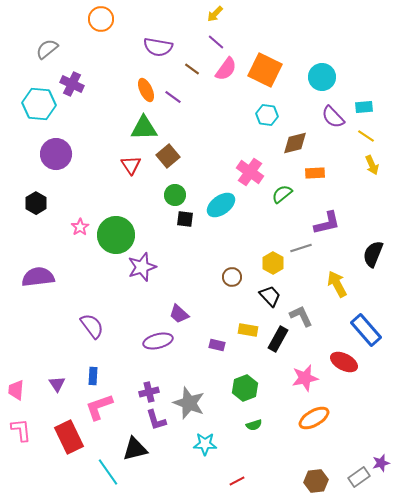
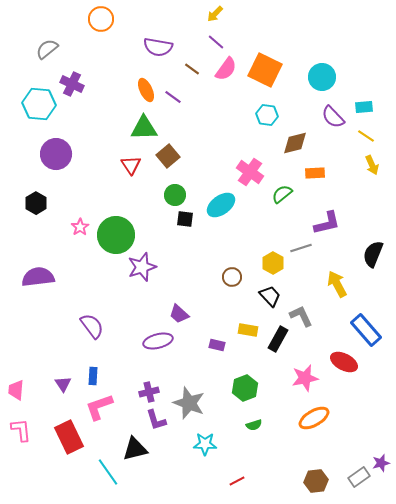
purple triangle at (57, 384): moved 6 px right
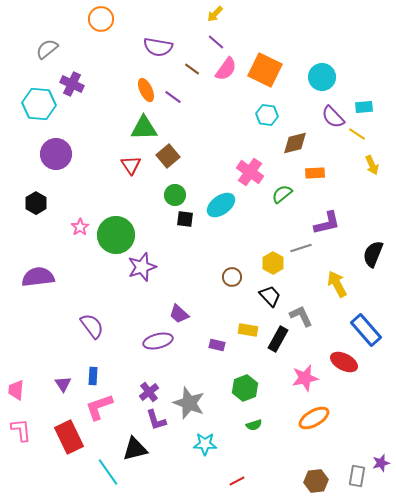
yellow line at (366, 136): moved 9 px left, 2 px up
purple cross at (149, 392): rotated 24 degrees counterclockwise
gray rectangle at (359, 477): moved 2 px left, 1 px up; rotated 45 degrees counterclockwise
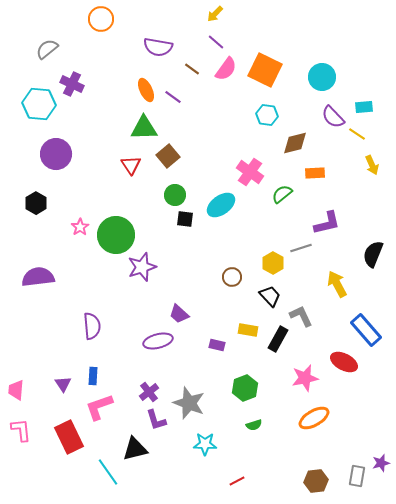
purple semicircle at (92, 326): rotated 32 degrees clockwise
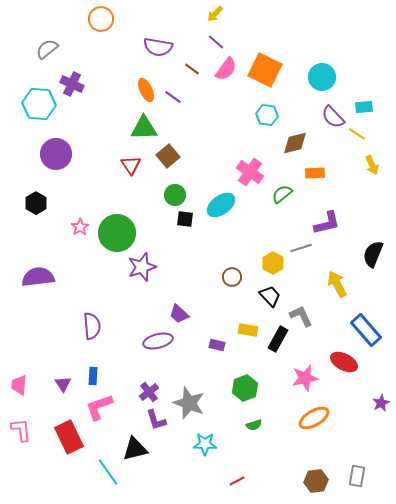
green circle at (116, 235): moved 1 px right, 2 px up
pink trapezoid at (16, 390): moved 3 px right, 5 px up
purple star at (381, 463): moved 60 px up; rotated 12 degrees counterclockwise
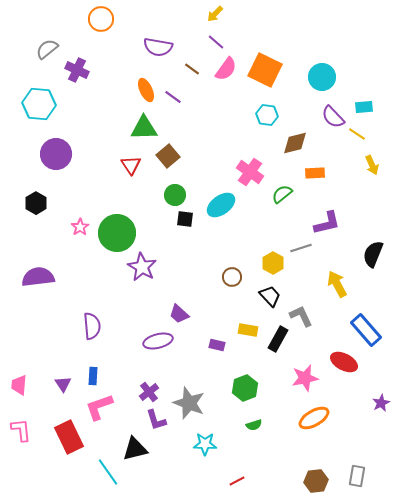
purple cross at (72, 84): moved 5 px right, 14 px up
purple star at (142, 267): rotated 24 degrees counterclockwise
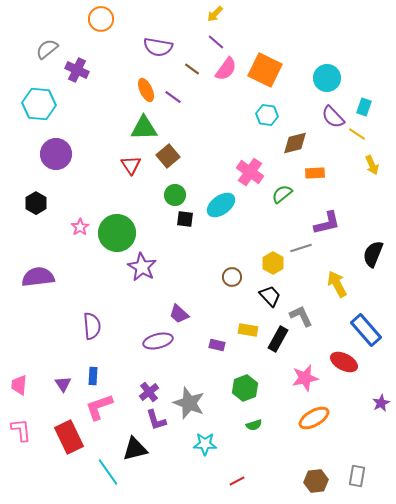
cyan circle at (322, 77): moved 5 px right, 1 px down
cyan rectangle at (364, 107): rotated 66 degrees counterclockwise
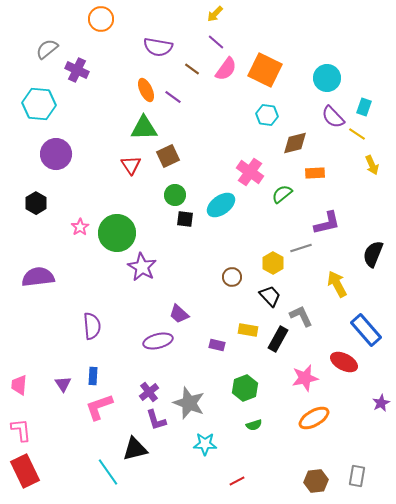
brown square at (168, 156): rotated 15 degrees clockwise
red rectangle at (69, 437): moved 44 px left, 34 px down
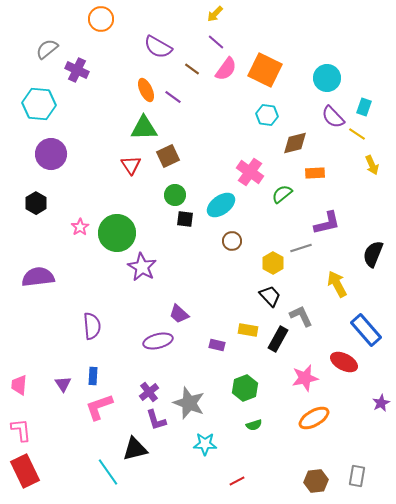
purple semicircle at (158, 47): rotated 20 degrees clockwise
purple circle at (56, 154): moved 5 px left
brown circle at (232, 277): moved 36 px up
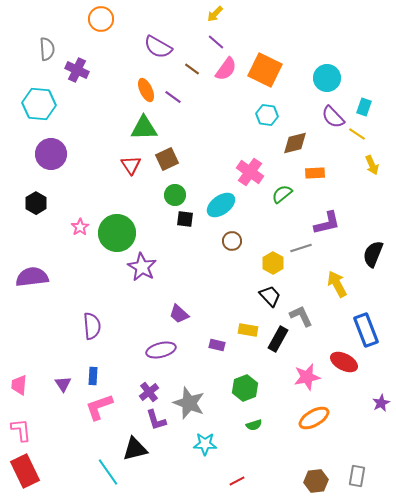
gray semicircle at (47, 49): rotated 125 degrees clockwise
brown square at (168, 156): moved 1 px left, 3 px down
purple semicircle at (38, 277): moved 6 px left
blue rectangle at (366, 330): rotated 20 degrees clockwise
purple ellipse at (158, 341): moved 3 px right, 9 px down
pink star at (305, 378): moved 2 px right, 1 px up
